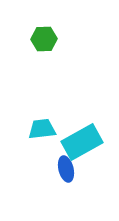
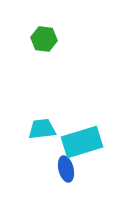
green hexagon: rotated 10 degrees clockwise
cyan rectangle: rotated 12 degrees clockwise
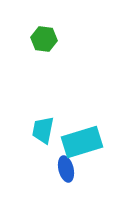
cyan trapezoid: moved 1 px right, 1 px down; rotated 72 degrees counterclockwise
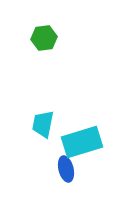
green hexagon: moved 1 px up; rotated 15 degrees counterclockwise
cyan trapezoid: moved 6 px up
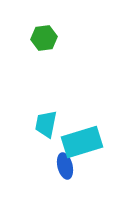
cyan trapezoid: moved 3 px right
blue ellipse: moved 1 px left, 3 px up
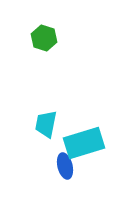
green hexagon: rotated 25 degrees clockwise
cyan rectangle: moved 2 px right, 1 px down
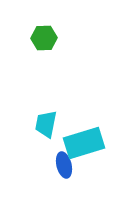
green hexagon: rotated 20 degrees counterclockwise
blue ellipse: moved 1 px left, 1 px up
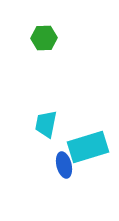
cyan rectangle: moved 4 px right, 4 px down
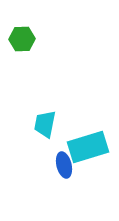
green hexagon: moved 22 px left, 1 px down
cyan trapezoid: moved 1 px left
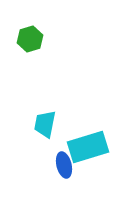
green hexagon: moved 8 px right; rotated 15 degrees counterclockwise
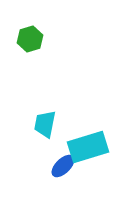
blue ellipse: moved 1 px left, 1 px down; rotated 60 degrees clockwise
